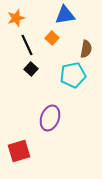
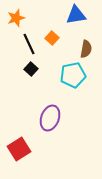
blue triangle: moved 11 px right
black line: moved 2 px right, 1 px up
red square: moved 2 px up; rotated 15 degrees counterclockwise
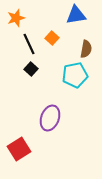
cyan pentagon: moved 2 px right
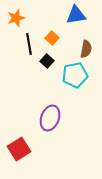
black line: rotated 15 degrees clockwise
black square: moved 16 px right, 8 px up
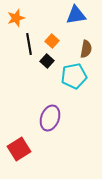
orange square: moved 3 px down
cyan pentagon: moved 1 px left, 1 px down
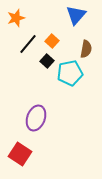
blue triangle: rotated 40 degrees counterclockwise
black line: moved 1 px left; rotated 50 degrees clockwise
cyan pentagon: moved 4 px left, 3 px up
purple ellipse: moved 14 px left
red square: moved 1 px right, 5 px down; rotated 25 degrees counterclockwise
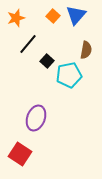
orange square: moved 1 px right, 25 px up
brown semicircle: moved 1 px down
cyan pentagon: moved 1 px left, 2 px down
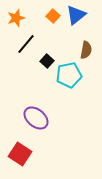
blue triangle: rotated 10 degrees clockwise
black line: moved 2 px left
purple ellipse: rotated 70 degrees counterclockwise
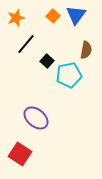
blue triangle: rotated 15 degrees counterclockwise
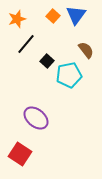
orange star: moved 1 px right, 1 px down
brown semicircle: rotated 48 degrees counterclockwise
